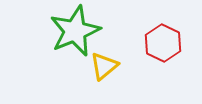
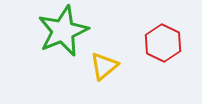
green star: moved 12 px left
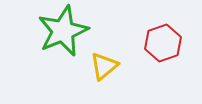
red hexagon: rotated 15 degrees clockwise
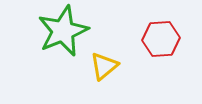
red hexagon: moved 2 px left, 4 px up; rotated 15 degrees clockwise
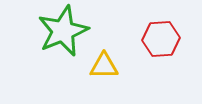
yellow triangle: rotated 40 degrees clockwise
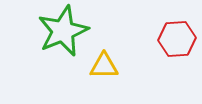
red hexagon: moved 16 px right
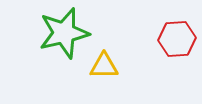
green star: moved 1 px right, 2 px down; rotated 9 degrees clockwise
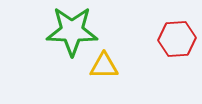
green star: moved 8 px right, 2 px up; rotated 15 degrees clockwise
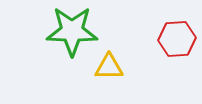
yellow triangle: moved 5 px right, 1 px down
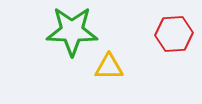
red hexagon: moved 3 px left, 5 px up
